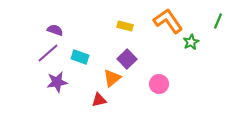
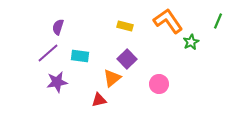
purple semicircle: moved 3 px right, 3 px up; rotated 91 degrees counterclockwise
cyan rectangle: moved 1 px up; rotated 12 degrees counterclockwise
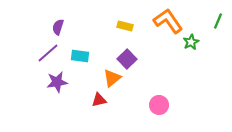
pink circle: moved 21 px down
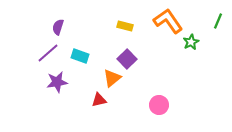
cyan rectangle: rotated 12 degrees clockwise
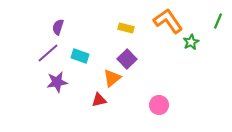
yellow rectangle: moved 1 px right, 2 px down
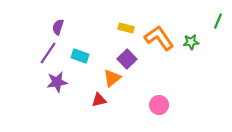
orange L-shape: moved 9 px left, 17 px down
green star: rotated 21 degrees clockwise
purple line: rotated 15 degrees counterclockwise
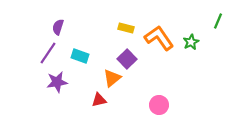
green star: rotated 21 degrees counterclockwise
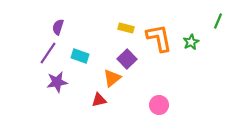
orange L-shape: rotated 24 degrees clockwise
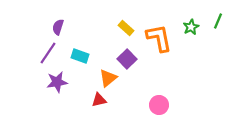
yellow rectangle: rotated 28 degrees clockwise
green star: moved 15 px up
orange triangle: moved 4 px left
